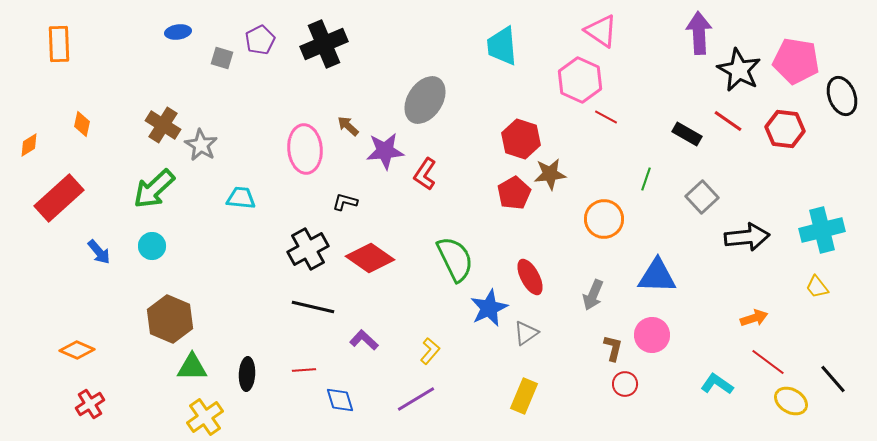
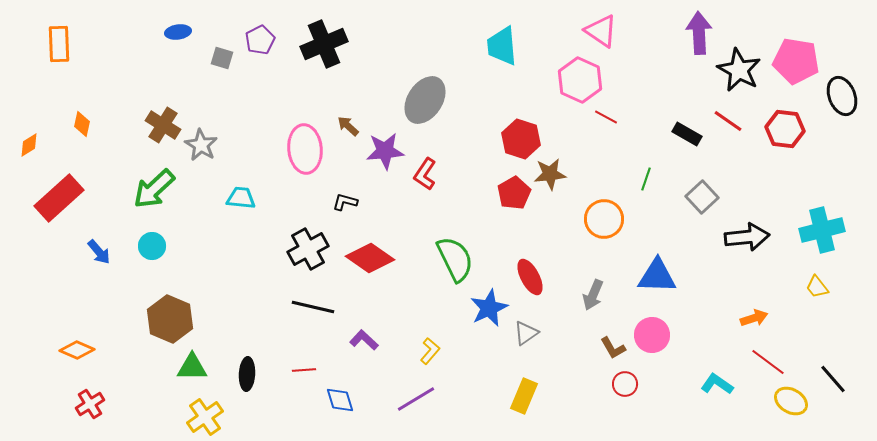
brown L-shape at (613, 348): rotated 136 degrees clockwise
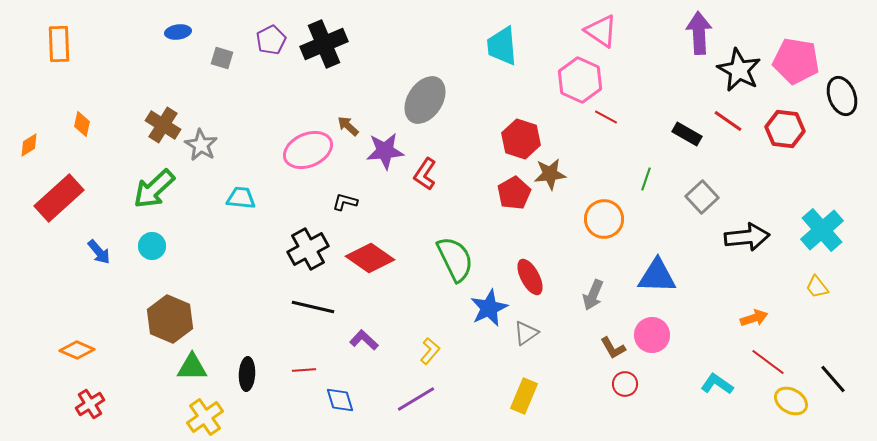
purple pentagon at (260, 40): moved 11 px right
pink ellipse at (305, 149): moved 3 px right, 1 px down; rotated 72 degrees clockwise
cyan cross at (822, 230): rotated 27 degrees counterclockwise
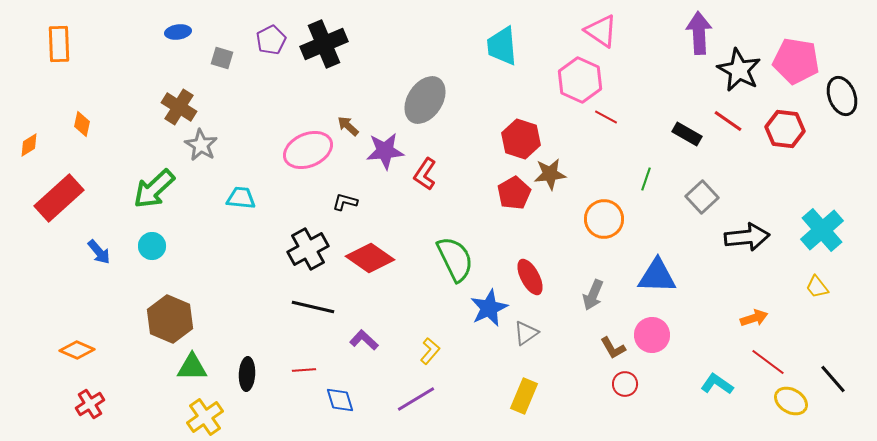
brown cross at (163, 125): moved 16 px right, 18 px up
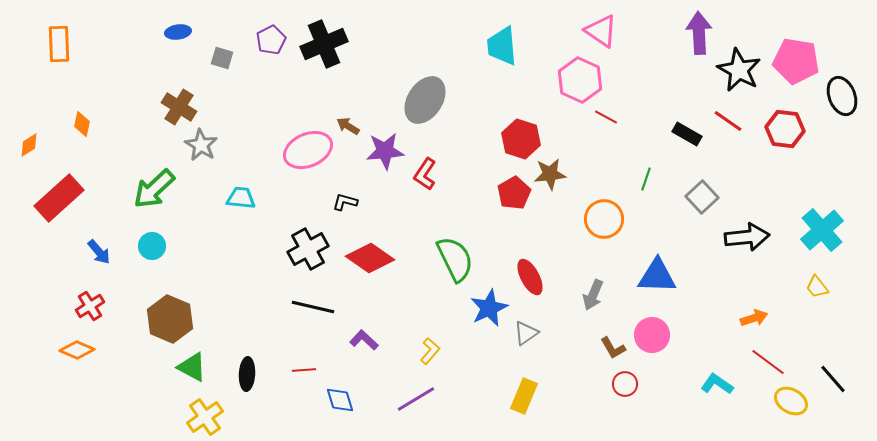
brown arrow at (348, 126): rotated 10 degrees counterclockwise
green triangle at (192, 367): rotated 28 degrees clockwise
red cross at (90, 404): moved 98 px up
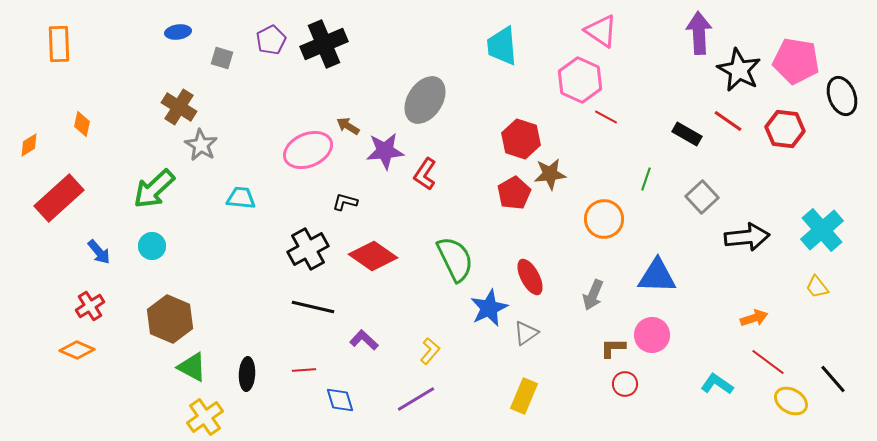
red diamond at (370, 258): moved 3 px right, 2 px up
brown L-shape at (613, 348): rotated 120 degrees clockwise
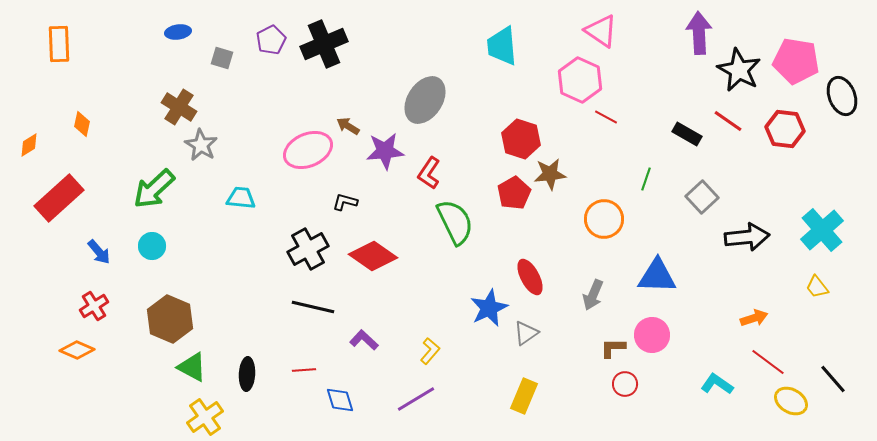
red L-shape at (425, 174): moved 4 px right, 1 px up
green semicircle at (455, 259): moved 37 px up
red cross at (90, 306): moved 4 px right
